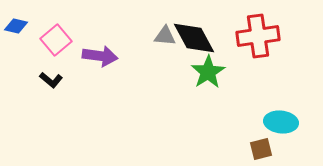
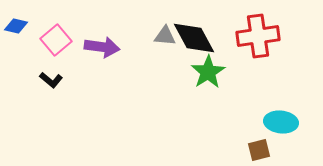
purple arrow: moved 2 px right, 9 px up
brown square: moved 2 px left, 1 px down
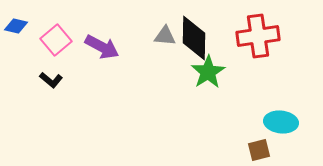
black diamond: rotated 30 degrees clockwise
purple arrow: rotated 20 degrees clockwise
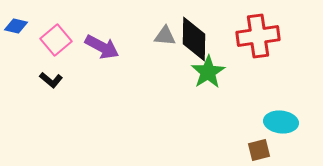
black diamond: moved 1 px down
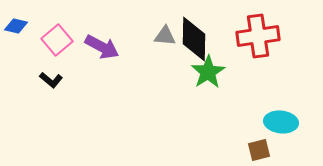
pink square: moved 1 px right
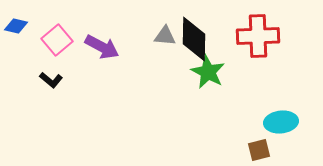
red cross: rotated 6 degrees clockwise
green star: rotated 12 degrees counterclockwise
cyan ellipse: rotated 12 degrees counterclockwise
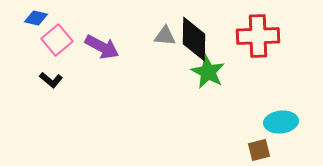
blue diamond: moved 20 px right, 8 px up
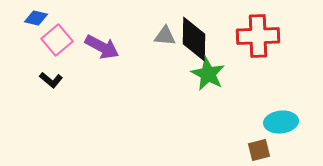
green star: moved 2 px down
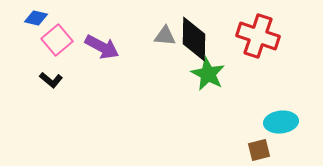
red cross: rotated 21 degrees clockwise
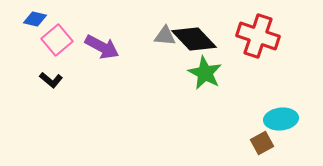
blue diamond: moved 1 px left, 1 px down
black diamond: rotated 45 degrees counterclockwise
green star: moved 3 px left, 1 px up
cyan ellipse: moved 3 px up
brown square: moved 3 px right, 7 px up; rotated 15 degrees counterclockwise
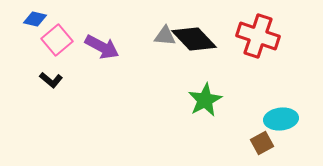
green star: moved 27 px down; rotated 16 degrees clockwise
